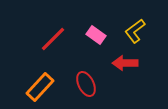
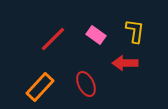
yellow L-shape: rotated 135 degrees clockwise
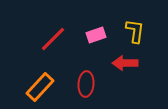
pink rectangle: rotated 54 degrees counterclockwise
red ellipse: rotated 30 degrees clockwise
